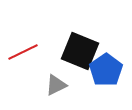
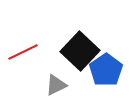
black square: rotated 21 degrees clockwise
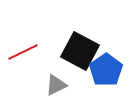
black square: rotated 15 degrees counterclockwise
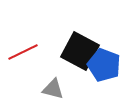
blue pentagon: moved 2 px left, 5 px up; rotated 16 degrees counterclockwise
gray triangle: moved 3 px left, 4 px down; rotated 40 degrees clockwise
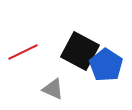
blue pentagon: moved 2 px right; rotated 12 degrees clockwise
gray triangle: rotated 10 degrees clockwise
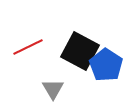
red line: moved 5 px right, 5 px up
gray triangle: rotated 35 degrees clockwise
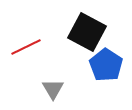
red line: moved 2 px left
black square: moved 7 px right, 19 px up
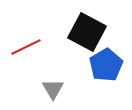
blue pentagon: rotated 8 degrees clockwise
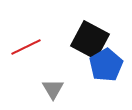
black square: moved 3 px right, 8 px down
